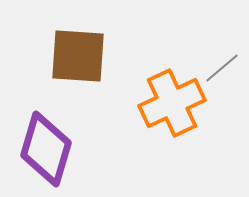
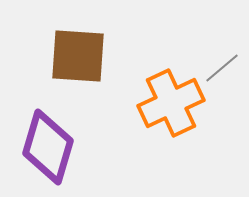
orange cross: moved 1 px left
purple diamond: moved 2 px right, 2 px up
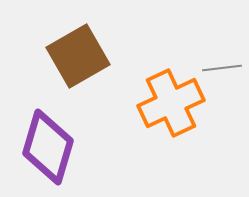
brown square: rotated 34 degrees counterclockwise
gray line: rotated 33 degrees clockwise
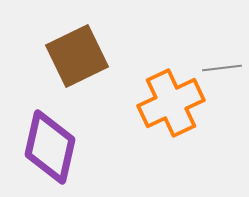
brown square: moved 1 px left; rotated 4 degrees clockwise
purple diamond: moved 2 px right; rotated 4 degrees counterclockwise
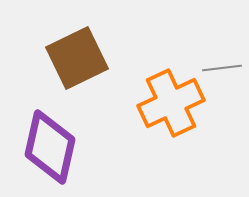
brown square: moved 2 px down
